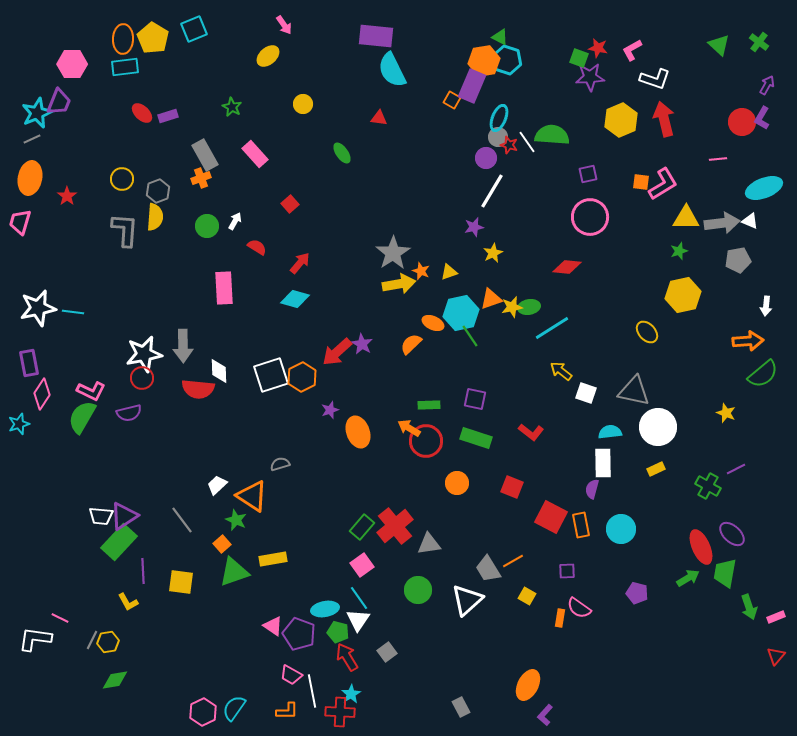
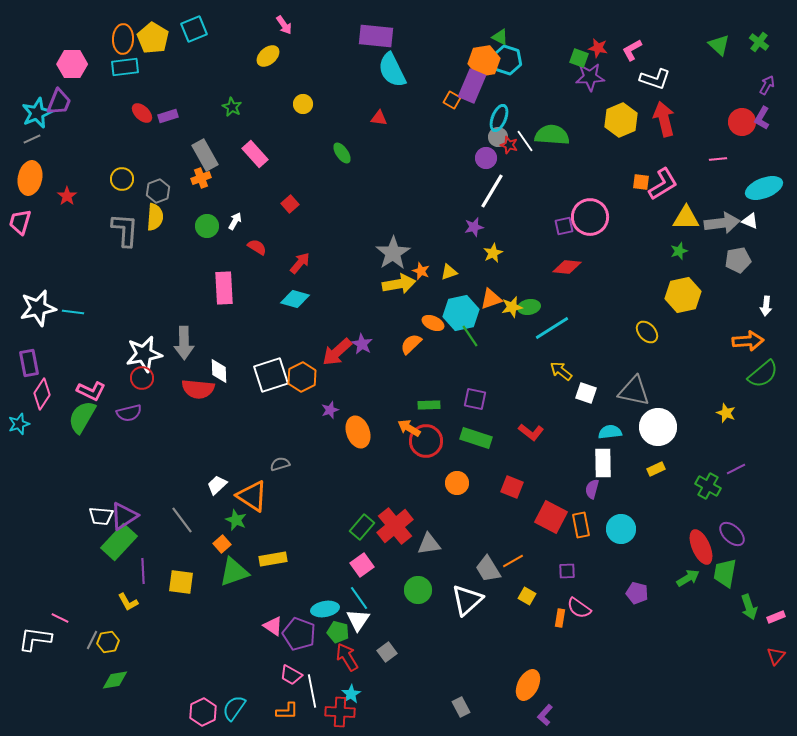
white line at (527, 142): moved 2 px left, 1 px up
purple square at (588, 174): moved 24 px left, 52 px down
gray arrow at (183, 346): moved 1 px right, 3 px up
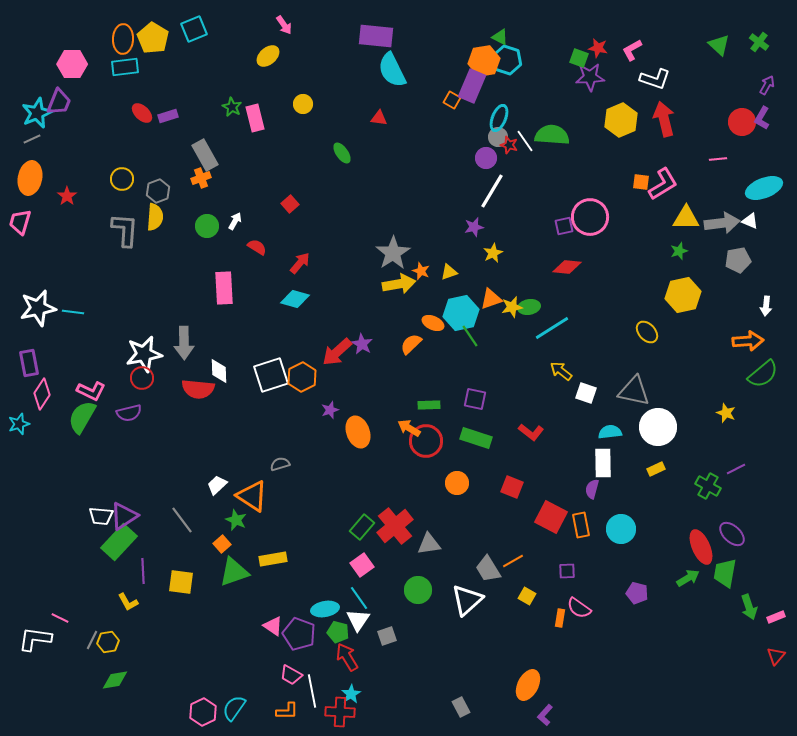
pink rectangle at (255, 154): moved 36 px up; rotated 28 degrees clockwise
gray square at (387, 652): moved 16 px up; rotated 18 degrees clockwise
